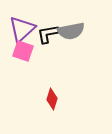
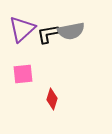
pink square: moved 23 px down; rotated 25 degrees counterclockwise
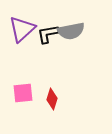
pink square: moved 19 px down
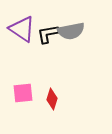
purple triangle: rotated 44 degrees counterclockwise
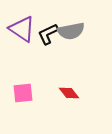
black L-shape: rotated 15 degrees counterclockwise
red diamond: moved 17 px right, 6 px up; rotated 55 degrees counterclockwise
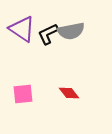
pink square: moved 1 px down
